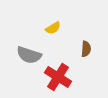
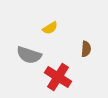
yellow semicircle: moved 3 px left
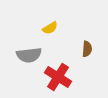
brown semicircle: moved 1 px right
gray semicircle: rotated 25 degrees counterclockwise
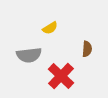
red cross: moved 3 px right, 1 px up; rotated 12 degrees clockwise
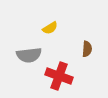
red cross: moved 2 px left; rotated 24 degrees counterclockwise
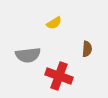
yellow semicircle: moved 4 px right, 5 px up
gray semicircle: moved 1 px left
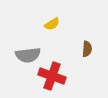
yellow semicircle: moved 2 px left, 1 px down
red cross: moved 7 px left
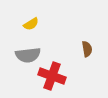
yellow semicircle: moved 21 px left
brown semicircle: rotated 14 degrees counterclockwise
